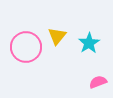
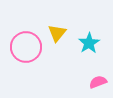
yellow triangle: moved 3 px up
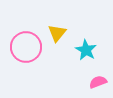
cyan star: moved 3 px left, 7 px down; rotated 10 degrees counterclockwise
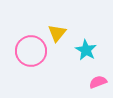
pink circle: moved 5 px right, 4 px down
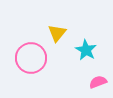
pink circle: moved 7 px down
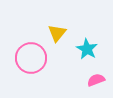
cyan star: moved 1 px right, 1 px up
pink semicircle: moved 2 px left, 2 px up
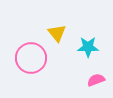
yellow triangle: rotated 18 degrees counterclockwise
cyan star: moved 1 px right, 2 px up; rotated 30 degrees counterclockwise
